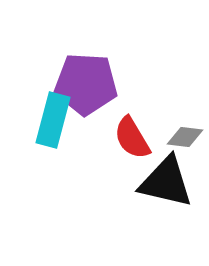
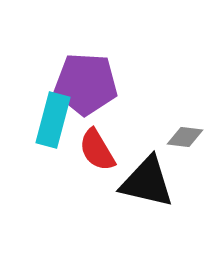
red semicircle: moved 35 px left, 12 px down
black triangle: moved 19 px left
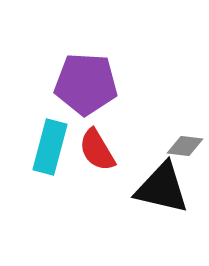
cyan rectangle: moved 3 px left, 27 px down
gray diamond: moved 9 px down
black triangle: moved 15 px right, 6 px down
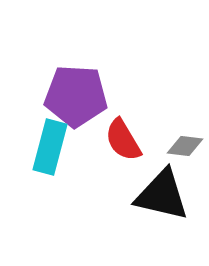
purple pentagon: moved 10 px left, 12 px down
red semicircle: moved 26 px right, 10 px up
black triangle: moved 7 px down
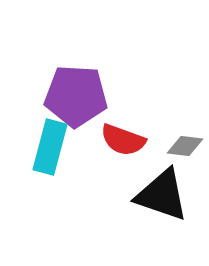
red semicircle: rotated 39 degrees counterclockwise
black triangle: rotated 6 degrees clockwise
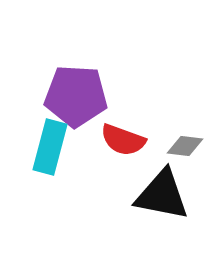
black triangle: rotated 8 degrees counterclockwise
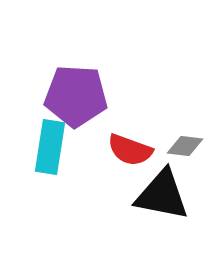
red semicircle: moved 7 px right, 10 px down
cyan rectangle: rotated 6 degrees counterclockwise
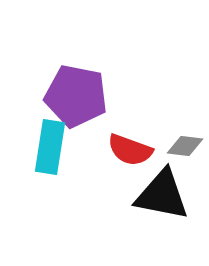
purple pentagon: rotated 8 degrees clockwise
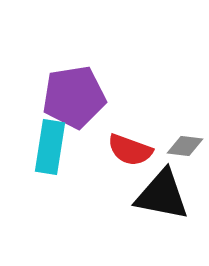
purple pentagon: moved 2 px left, 1 px down; rotated 20 degrees counterclockwise
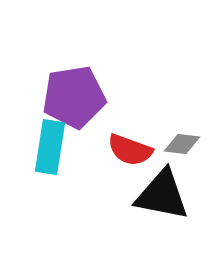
gray diamond: moved 3 px left, 2 px up
